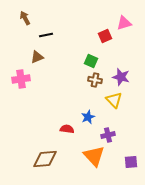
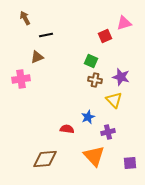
purple cross: moved 3 px up
purple square: moved 1 px left, 1 px down
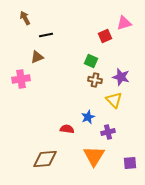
orange triangle: rotated 15 degrees clockwise
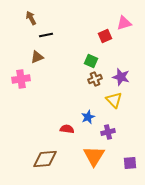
brown arrow: moved 6 px right
brown cross: moved 1 px up; rotated 32 degrees counterclockwise
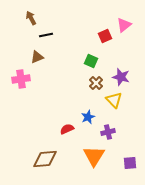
pink triangle: moved 2 px down; rotated 21 degrees counterclockwise
brown cross: moved 1 px right, 4 px down; rotated 24 degrees counterclockwise
red semicircle: rotated 32 degrees counterclockwise
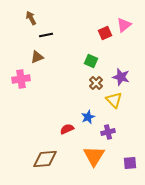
red square: moved 3 px up
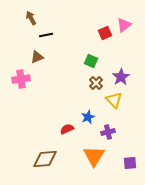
purple star: rotated 24 degrees clockwise
